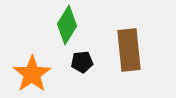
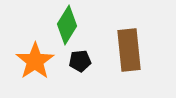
black pentagon: moved 2 px left, 1 px up
orange star: moved 3 px right, 13 px up
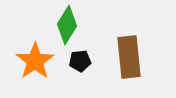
brown rectangle: moved 7 px down
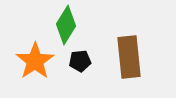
green diamond: moved 1 px left
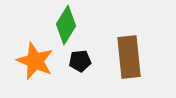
orange star: rotated 15 degrees counterclockwise
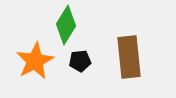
orange star: rotated 21 degrees clockwise
